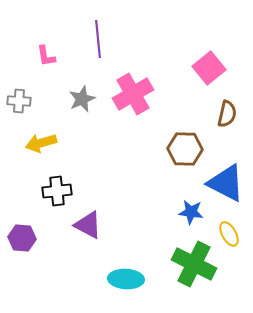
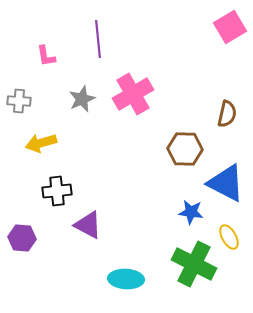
pink square: moved 21 px right, 41 px up; rotated 8 degrees clockwise
yellow ellipse: moved 3 px down
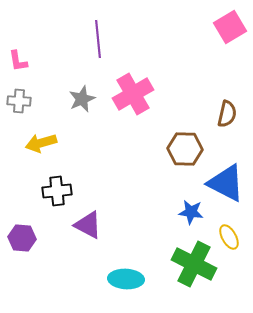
pink L-shape: moved 28 px left, 5 px down
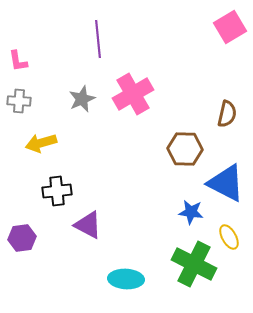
purple hexagon: rotated 12 degrees counterclockwise
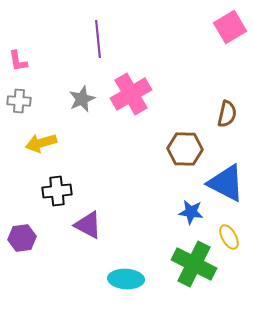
pink cross: moved 2 px left
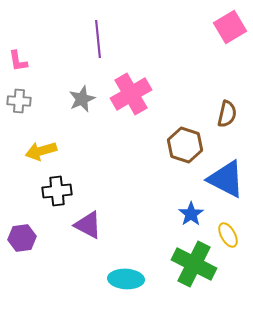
yellow arrow: moved 8 px down
brown hexagon: moved 4 px up; rotated 16 degrees clockwise
blue triangle: moved 4 px up
blue star: moved 2 px down; rotated 30 degrees clockwise
yellow ellipse: moved 1 px left, 2 px up
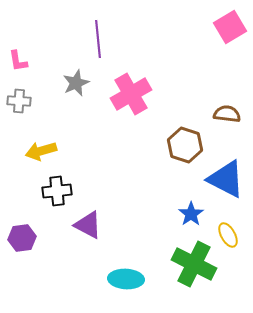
gray star: moved 6 px left, 16 px up
brown semicircle: rotated 96 degrees counterclockwise
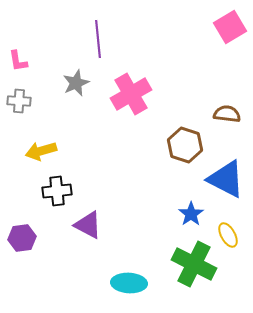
cyan ellipse: moved 3 px right, 4 px down
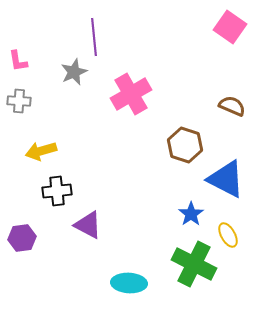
pink square: rotated 24 degrees counterclockwise
purple line: moved 4 px left, 2 px up
gray star: moved 2 px left, 11 px up
brown semicircle: moved 5 px right, 8 px up; rotated 16 degrees clockwise
